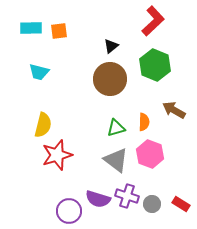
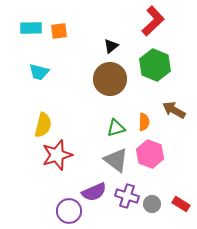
purple semicircle: moved 4 px left, 7 px up; rotated 40 degrees counterclockwise
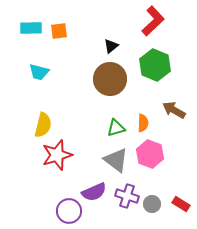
orange semicircle: moved 1 px left, 1 px down
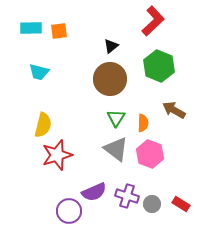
green hexagon: moved 4 px right, 1 px down
green triangle: moved 10 px up; rotated 42 degrees counterclockwise
gray triangle: moved 11 px up
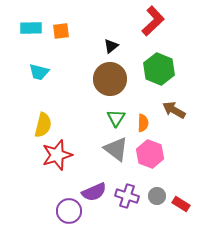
orange square: moved 2 px right
green hexagon: moved 3 px down
gray circle: moved 5 px right, 8 px up
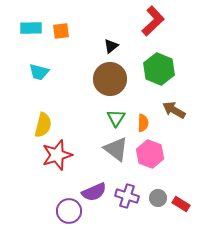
gray circle: moved 1 px right, 2 px down
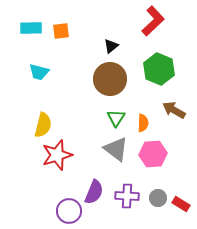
pink hexagon: moved 3 px right; rotated 24 degrees counterclockwise
purple semicircle: rotated 45 degrees counterclockwise
purple cross: rotated 15 degrees counterclockwise
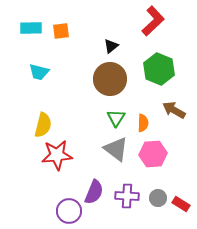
red star: rotated 12 degrees clockwise
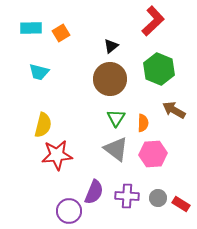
orange square: moved 2 px down; rotated 24 degrees counterclockwise
